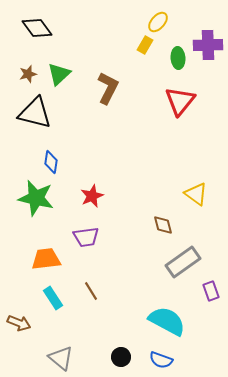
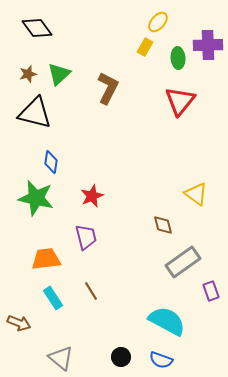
yellow rectangle: moved 2 px down
purple trapezoid: rotated 96 degrees counterclockwise
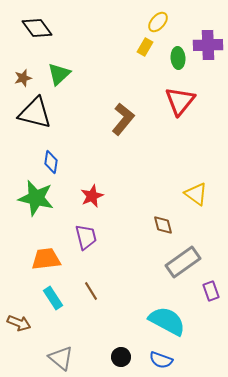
brown star: moved 5 px left, 4 px down
brown L-shape: moved 15 px right, 31 px down; rotated 12 degrees clockwise
